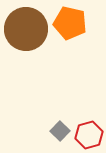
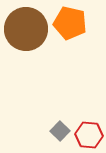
red hexagon: rotated 20 degrees clockwise
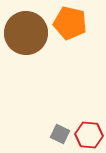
brown circle: moved 4 px down
gray square: moved 3 px down; rotated 18 degrees counterclockwise
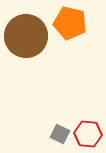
brown circle: moved 3 px down
red hexagon: moved 1 px left, 1 px up
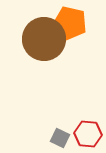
brown circle: moved 18 px right, 3 px down
gray square: moved 4 px down
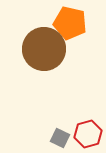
brown circle: moved 10 px down
red hexagon: rotated 20 degrees counterclockwise
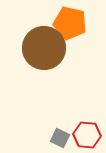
brown circle: moved 1 px up
red hexagon: moved 1 px left, 1 px down; rotated 20 degrees clockwise
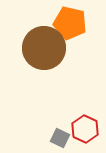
red hexagon: moved 2 px left, 6 px up; rotated 20 degrees clockwise
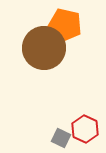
orange pentagon: moved 5 px left, 2 px down
gray square: moved 1 px right
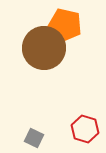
red hexagon: rotated 8 degrees counterclockwise
gray square: moved 27 px left
